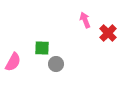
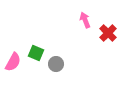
green square: moved 6 px left, 5 px down; rotated 21 degrees clockwise
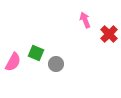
red cross: moved 1 px right, 1 px down
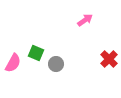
pink arrow: rotated 77 degrees clockwise
red cross: moved 25 px down
pink semicircle: moved 1 px down
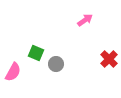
pink semicircle: moved 9 px down
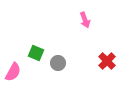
pink arrow: rotated 105 degrees clockwise
red cross: moved 2 px left, 2 px down
gray circle: moved 2 px right, 1 px up
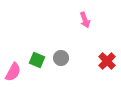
green square: moved 1 px right, 7 px down
gray circle: moved 3 px right, 5 px up
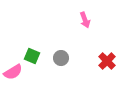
green square: moved 5 px left, 4 px up
pink semicircle: rotated 30 degrees clockwise
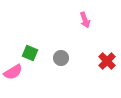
green square: moved 2 px left, 3 px up
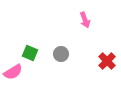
gray circle: moved 4 px up
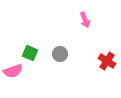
gray circle: moved 1 px left
red cross: rotated 12 degrees counterclockwise
pink semicircle: moved 1 px up; rotated 12 degrees clockwise
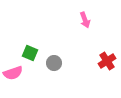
gray circle: moved 6 px left, 9 px down
red cross: rotated 24 degrees clockwise
pink semicircle: moved 2 px down
